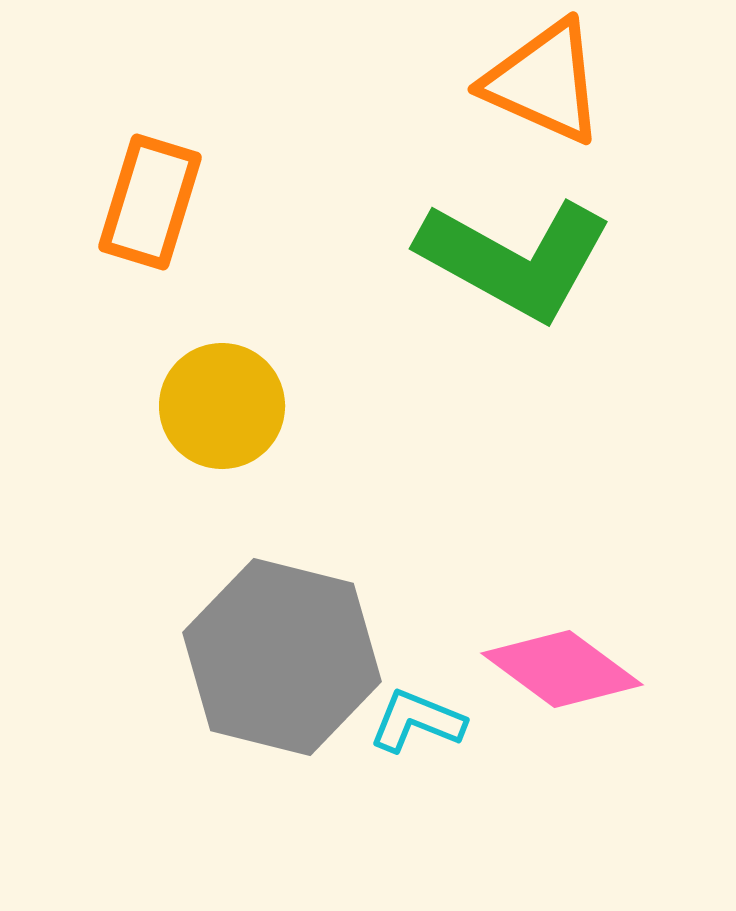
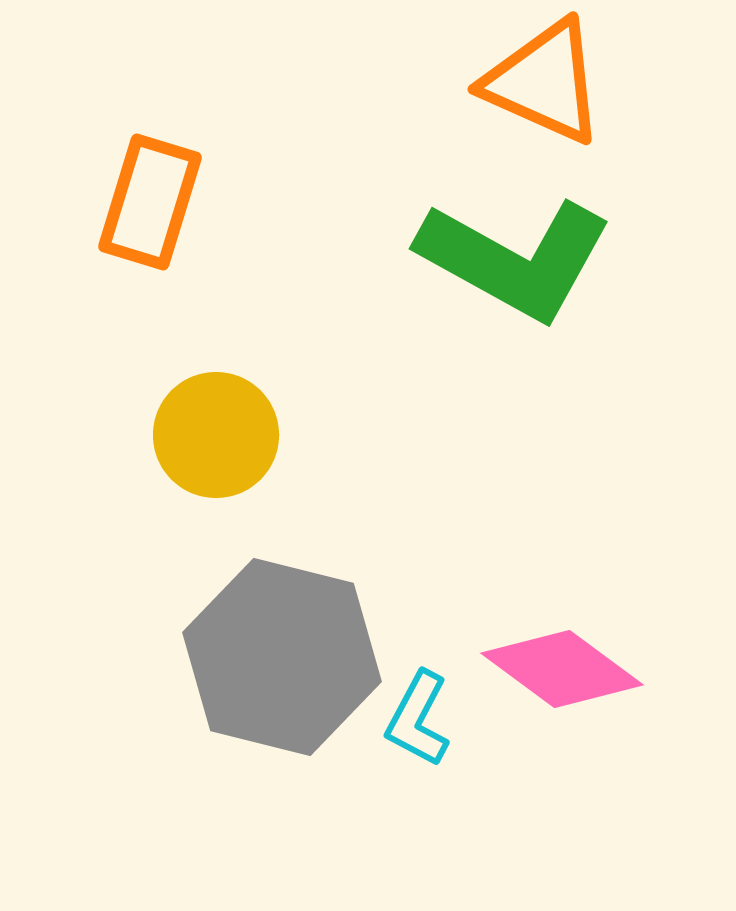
yellow circle: moved 6 px left, 29 px down
cyan L-shape: moved 1 px right, 2 px up; rotated 84 degrees counterclockwise
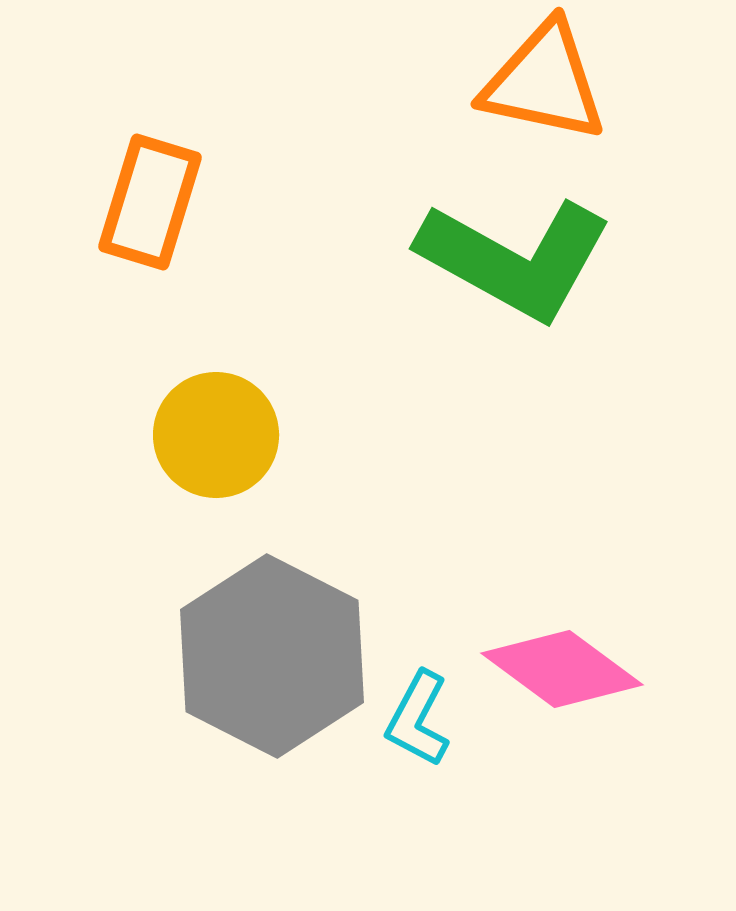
orange triangle: rotated 12 degrees counterclockwise
gray hexagon: moved 10 px left, 1 px up; rotated 13 degrees clockwise
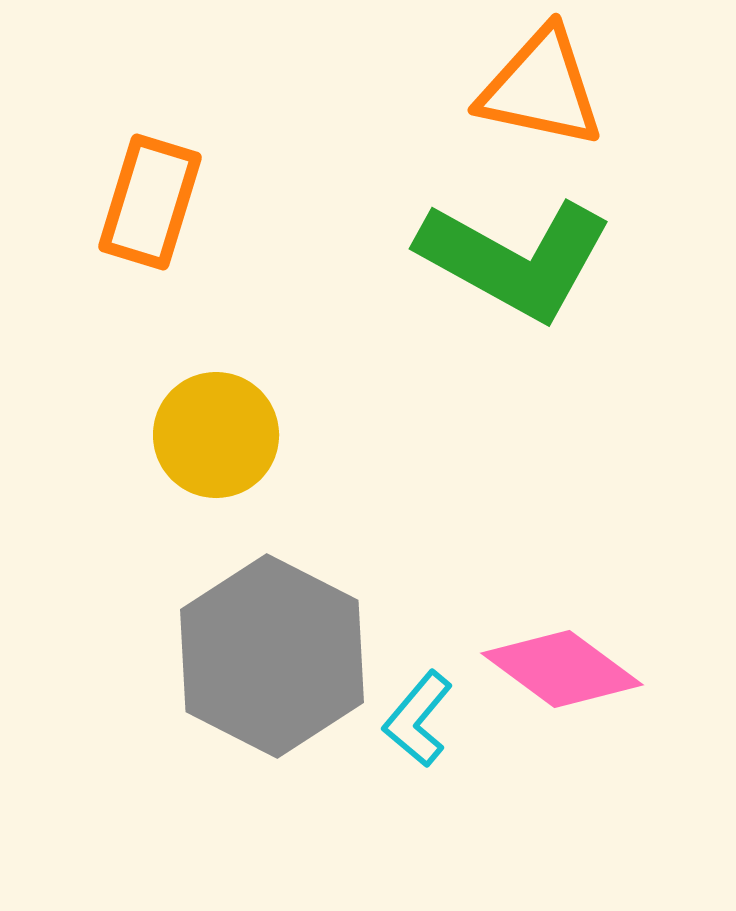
orange triangle: moved 3 px left, 6 px down
cyan L-shape: rotated 12 degrees clockwise
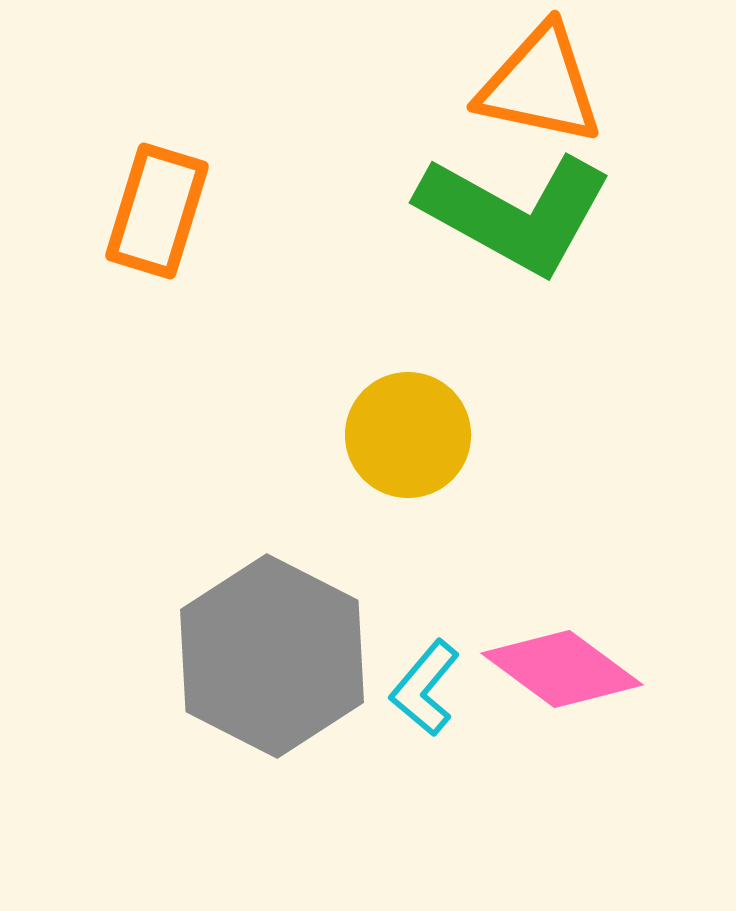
orange triangle: moved 1 px left, 3 px up
orange rectangle: moved 7 px right, 9 px down
green L-shape: moved 46 px up
yellow circle: moved 192 px right
cyan L-shape: moved 7 px right, 31 px up
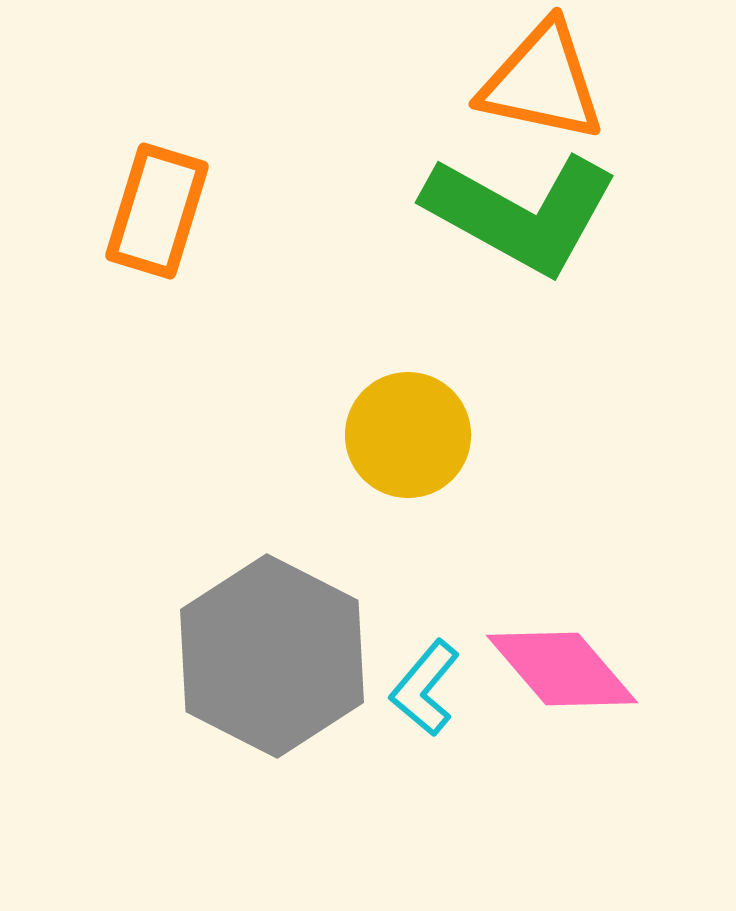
orange triangle: moved 2 px right, 3 px up
green L-shape: moved 6 px right
pink diamond: rotated 13 degrees clockwise
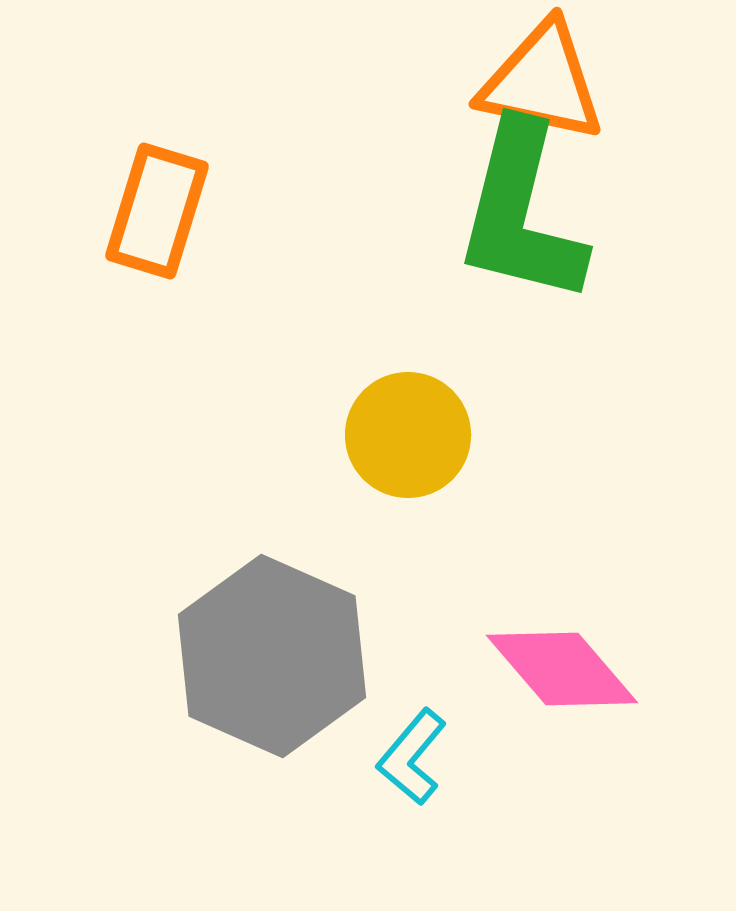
green L-shape: rotated 75 degrees clockwise
gray hexagon: rotated 3 degrees counterclockwise
cyan L-shape: moved 13 px left, 69 px down
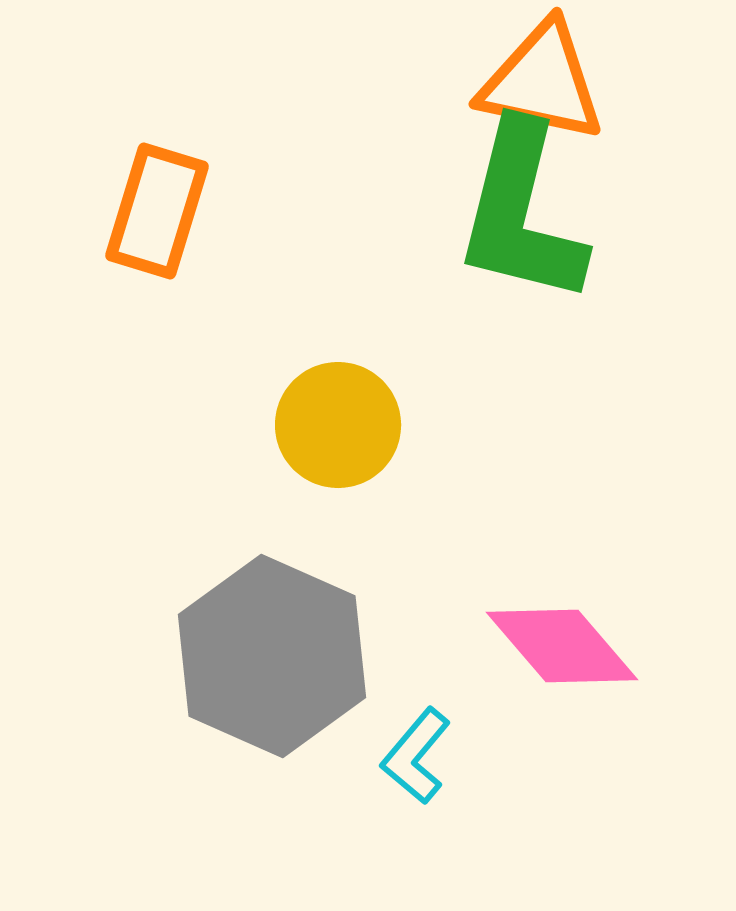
yellow circle: moved 70 px left, 10 px up
pink diamond: moved 23 px up
cyan L-shape: moved 4 px right, 1 px up
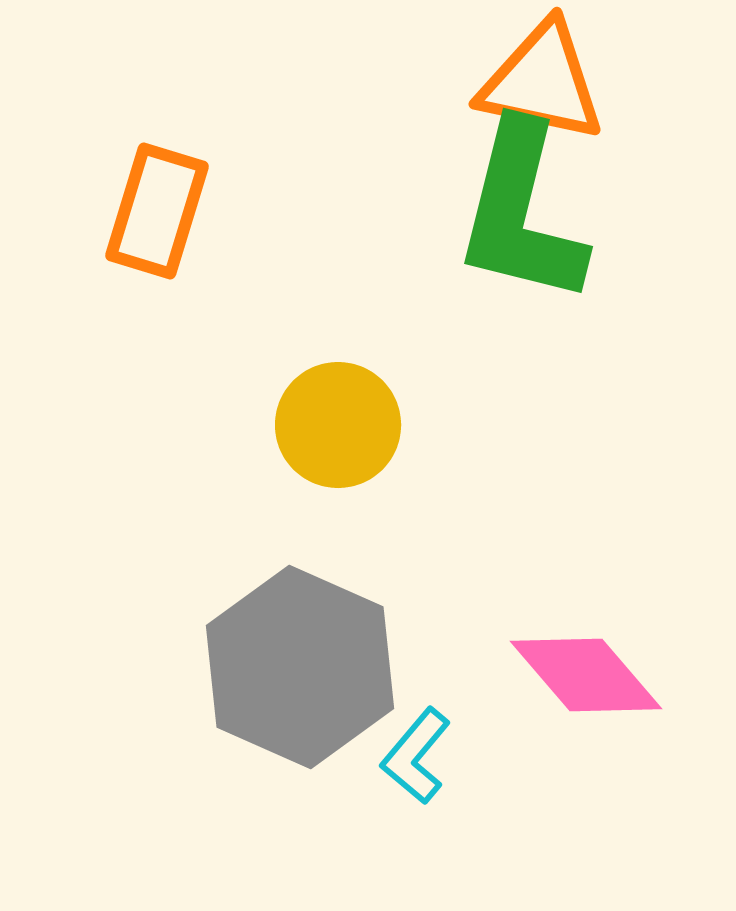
pink diamond: moved 24 px right, 29 px down
gray hexagon: moved 28 px right, 11 px down
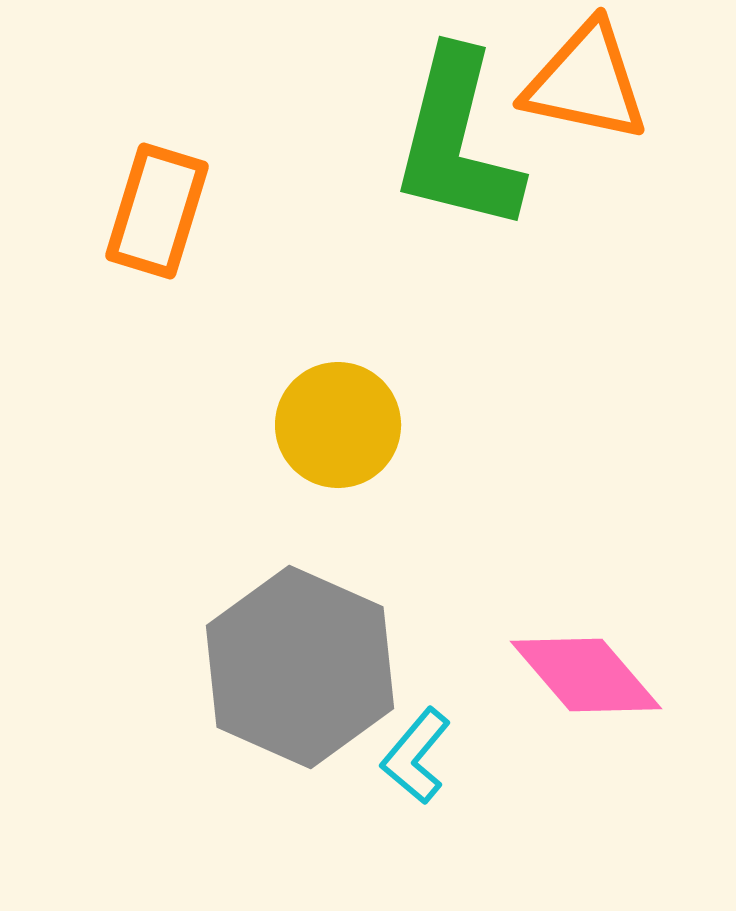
orange triangle: moved 44 px right
green L-shape: moved 64 px left, 72 px up
